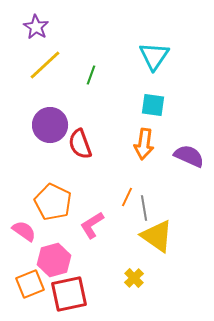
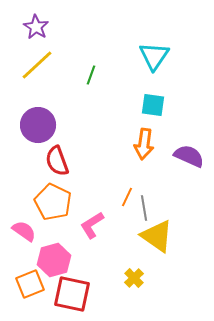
yellow line: moved 8 px left
purple circle: moved 12 px left
red semicircle: moved 23 px left, 17 px down
red square: moved 3 px right; rotated 24 degrees clockwise
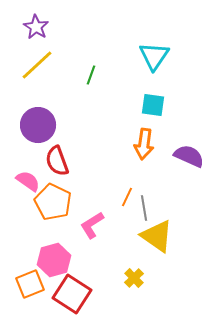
pink semicircle: moved 4 px right, 50 px up
red square: rotated 21 degrees clockwise
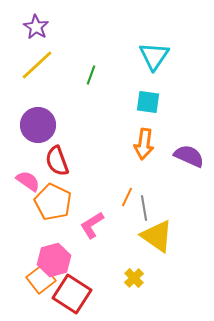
cyan square: moved 5 px left, 3 px up
orange square: moved 11 px right, 5 px up; rotated 16 degrees counterclockwise
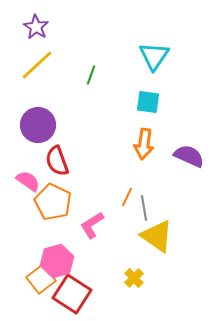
pink hexagon: moved 3 px right, 1 px down
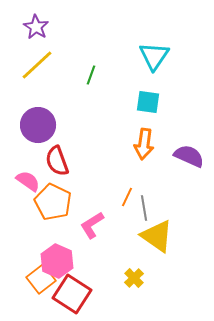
pink hexagon: rotated 20 degrees counterclockwise
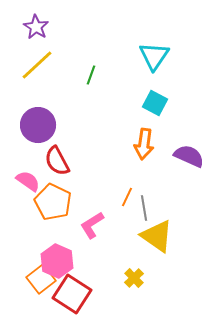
cyan square: moved 7 px right, 1 px down; rotated 20 degrees clockwise
red semicircle: rotated 8 degrees counterclockwise
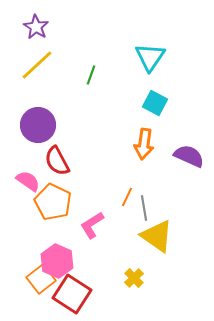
cyan triangle: moved 4 px left, 1 px down
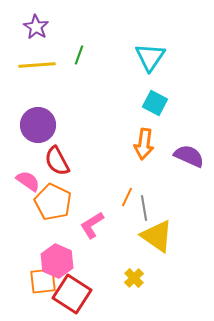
yellow line: rotated 39 degrees clockwise
green line: moved 12 px left, 20 px up
orange square: moved 2 px right, 2 px down; rotated 32 degrees clockwise
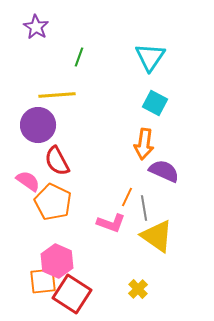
green line: moved 2 px down
yellow line: moved 20 px right, 30 px down
purple semicircle: moved 25 px left, 15 px down
pink L-shape: moved 19 px right, 2 px up; rotated 128 degrees counterclockwise
yellow cross: moved 4 px right, 11 px down
